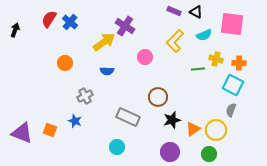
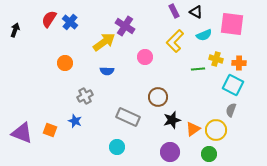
purple rectangle: rotated 40 degrees clockwise
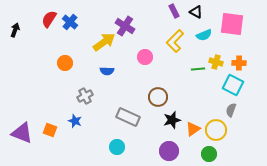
yellow cross: moved 3 px down
purple circle: moved 1 px left, 1 px up
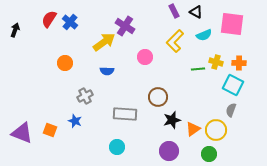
gray rectangle: moved 3 px left, 3 px up; rotated 20 degrees counterclockwise
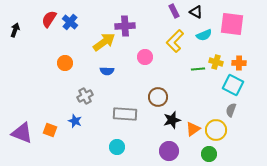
purple cross: rotated 36 degrees counterclockwise
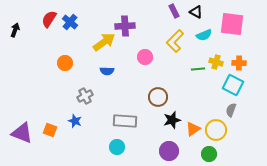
gray rectangle: moved 7 px down
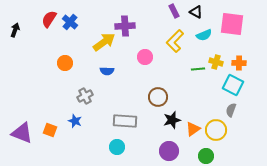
green circle: moved 3 px left, 2 px down
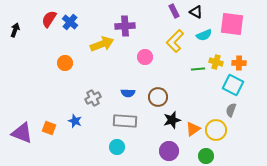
yellow arrow: moved 2 px left, 2 px down; rotated 15 degrees clockwise
blue semicircle: moved 21 px right, 22 px down
gray cross: moved 8 px right, 2 px down
orange square: moved 1 px left, 2 px up
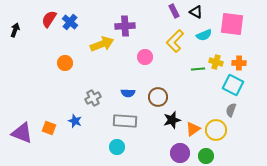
purple circle: moved 11 px right, 2 px down
